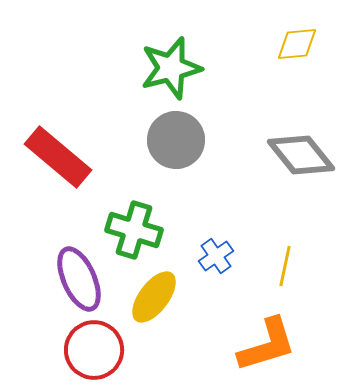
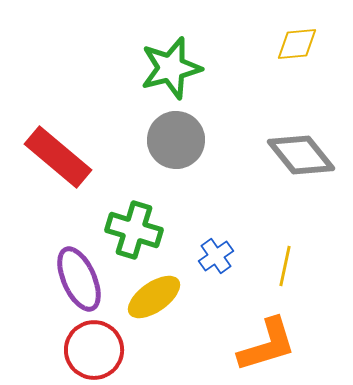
yellow ellipse: rotated 18 degrees clockwise
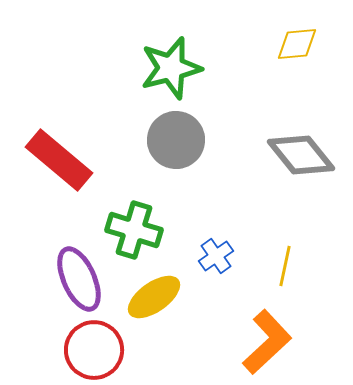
red rectangle: moved 1 px right, 3 px down
orange L-shape: moved 3 px up; rotated 26 degrees counterclockwise
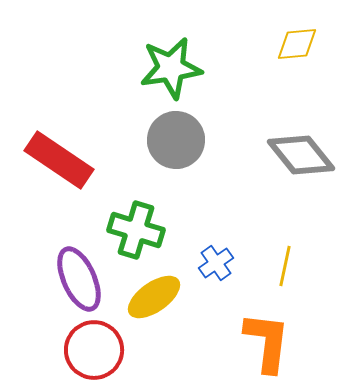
green star: rotated 6 degrees clockwise
red rectangle: rotated 6 degrees counterclockwise
green cross: moved 2 px right
blue cross: moved 7 px down
orange L-shape: rotated 40 degrees counterclockwise
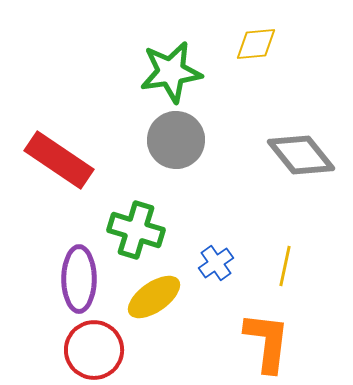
yellow diamond: moved 41 px left
green star: moved 4 px down
purple ellipse: rotated 24 degrees clockwise
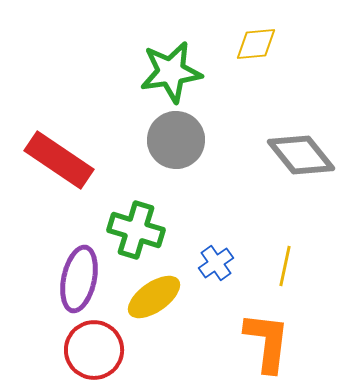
purple ellipse: rotated 12 degrees clockwise
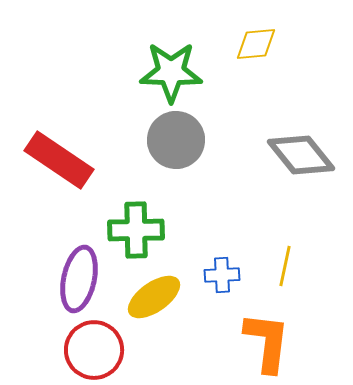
green star: rotated 10 degrees clockwise
green cross: rotated 18 degrees counterclockwise
blue cross: moved 6 px right, 12 px down; rotated 32 degrees clockwise
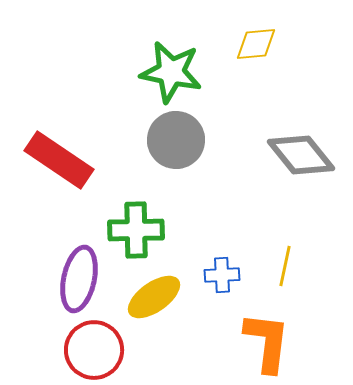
green star: rotated 10 degrees clockwise
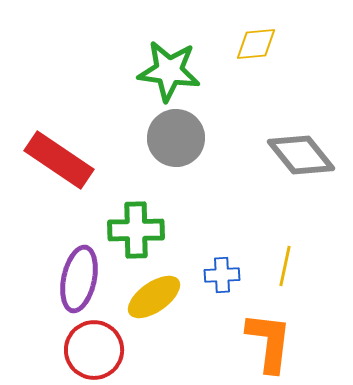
green star: moved 2 px left, 1 px up; rotated 4 degrees counterclockwise
gray circle: moved 2 px up
orange L-shape: moved 2 px right
